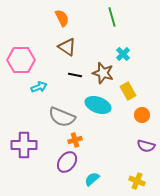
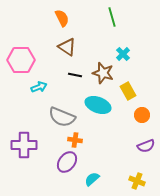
orange cross: rotated 24 degrees clockwise
purple semicircle: rotated 36 degrees counterclockwise
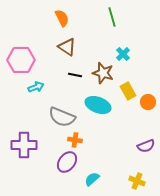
cyan arrow: moved 3 px left
orange circle: moved 6 px right, 13 px up
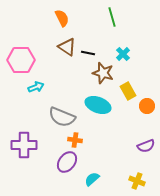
black line: moved 13 px right, 22 px up
orange circle: moved 1 px left, 4 px down
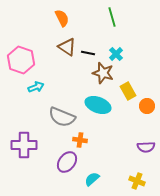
cyan cross: moved 7 px left
pink hexagon: rotated 20 degrees clockwise
orange cross: moved 5 px right
purple semicircle: moved 1 px down; rotated 18 degrees clockwise
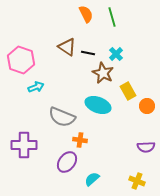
orange semicircle: moved 24 px right, 4 px up
brown star: rotated 10 degrees clockwise
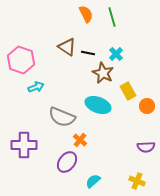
orange cross: rotated 32 degrees clockwise
cyan semicircle: moved 1 px right, 2 px down
